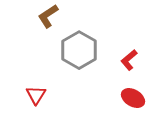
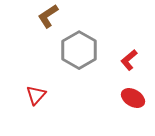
red triangle: rotated 10 degrees clockwise
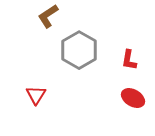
red L-shape: rotated 40 degrees counterclockwise
red triangle: rotated 10 degrees counterclockwise
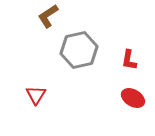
gray hexagon: rotated 18 degrees clockwise
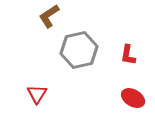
brown L-shape: moved 1 px right
red L-shape: moved 1 px left, 5 px up
red triangle: moved 1 px right, 1 px up
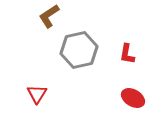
red L-shape: moved 1 px left, 1 px up
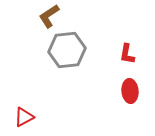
gray hexagon: moved 12 px left; rotated 6 degrees clockwise
red triangle: moved 13 px left, 23 px down; rotated 30 degrees clockwise
red ellipse: moved 3 px left, 7 px up; rotated 55 degrees clockwise
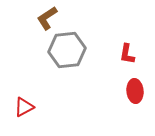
brown L-shape: moved 2 px left, 2 px down
red ellipse: moved 5 px right
red triangle: moved 10 px up
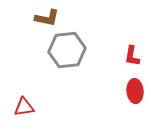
brown L-shape: rotated 135 degrees counterclockwise
red L-shape: moved 5 px right, 2 px down
red triangle: rotated 20 degrees clockwise
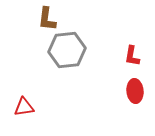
brown L-shape: moved 1 px down; rotated 85 degrees clockwise
